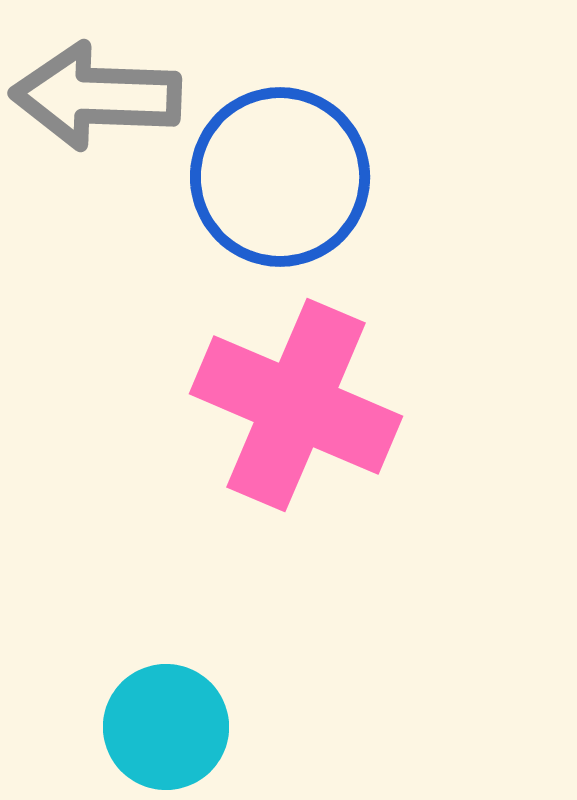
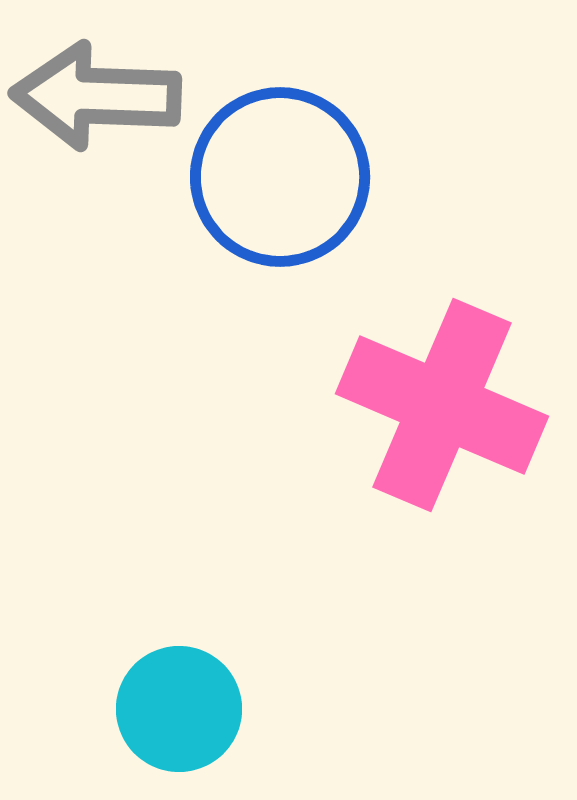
pink cross: moved 146 px right
cyan circle: moved 13 px right, 18 px up
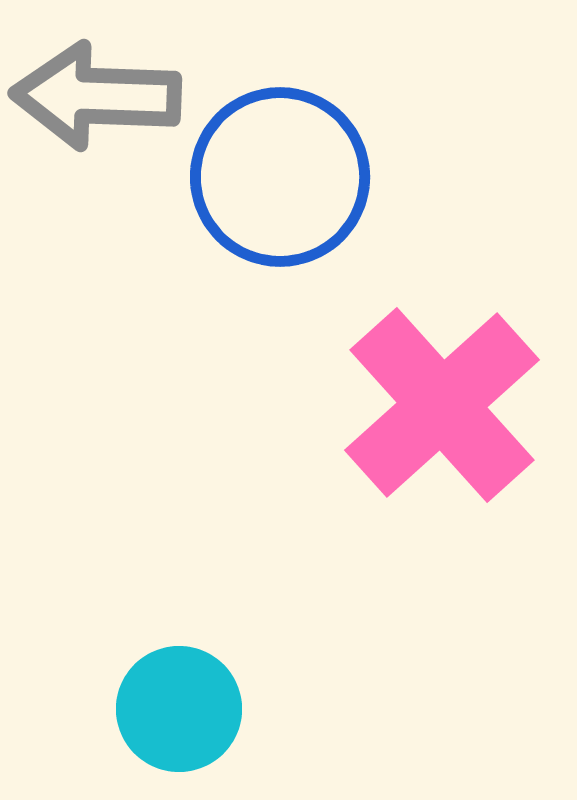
pink cross: rotated 25 degrees clockwise
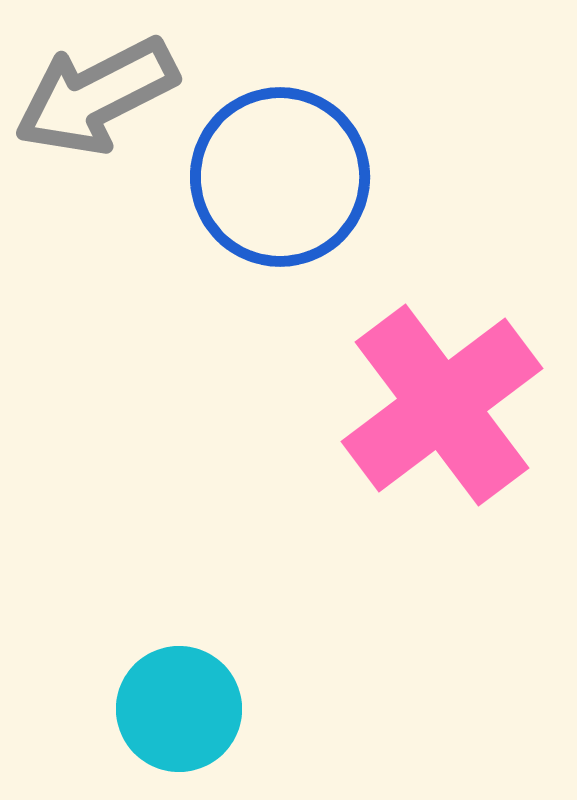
gray arrow: rotated 29 degrees counterclockwise
pink cross: rotated 5 degrees clockwise
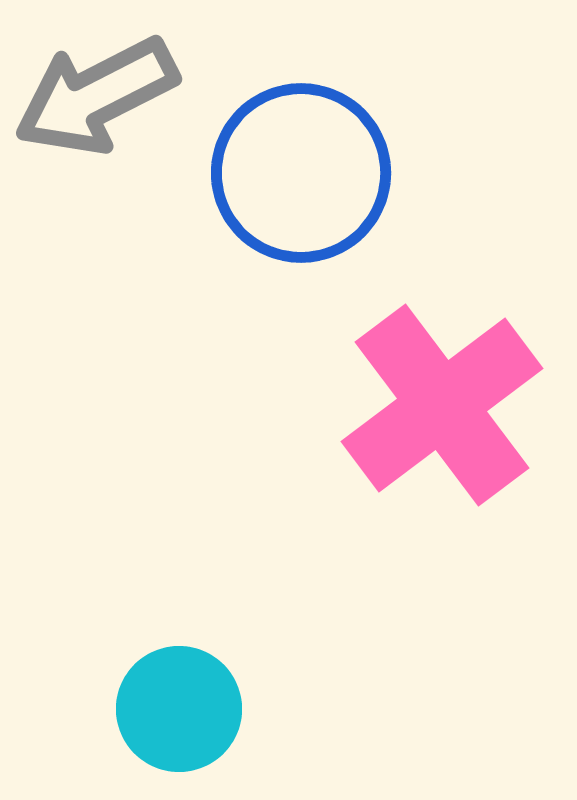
blue circle: moved 21 px right, 4 px up
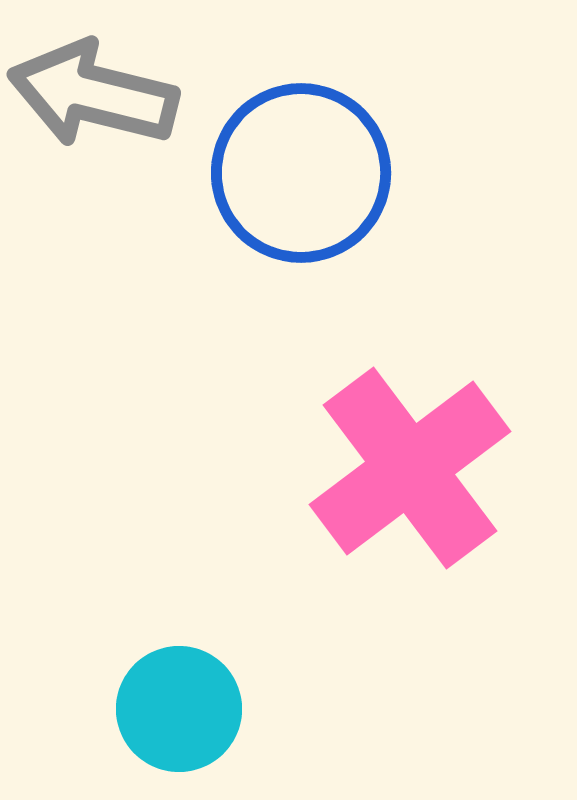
gray arrow: moved 3 px left, 2 px up; rotated 41 degrees clockwise
pink cross: moved 32 px left, 63 px down
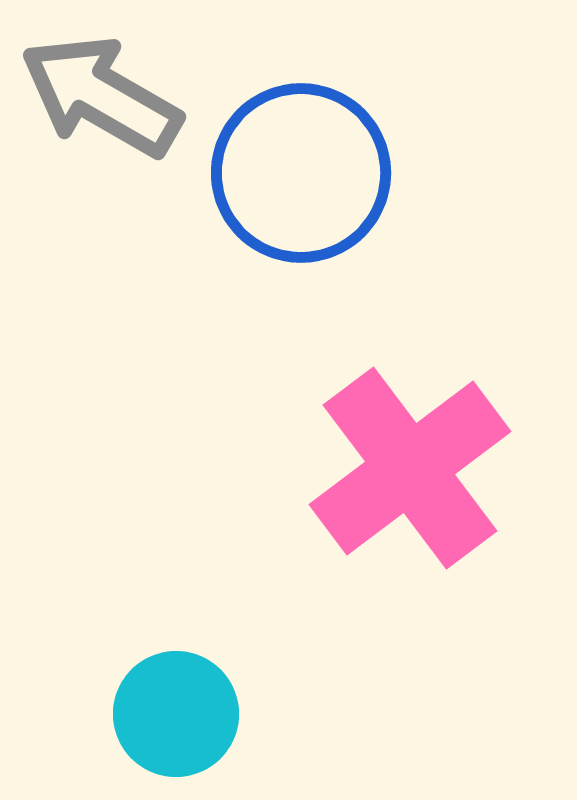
gray arrow: moved 8 px right, 2 px down; rotated 16 degrees clockwise
cyan circle: moved 3 px left, 5 px down
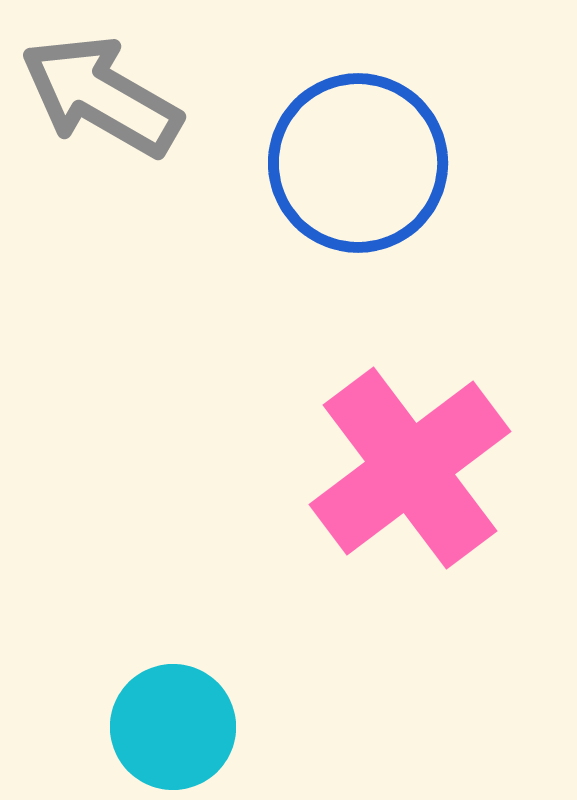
blue circle: moved 57 px right, 10 px up
cyan circle: moved 3 px left, 13 px down
